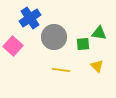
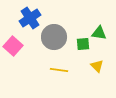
yellow line: moved 2 px left
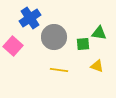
yellow triangle: rotated 24 degrees counterclockwise
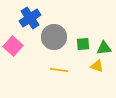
green triangle: moved 5 px right, 15 px down; rotated 14 degrees counterclockwise
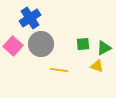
gray circle: moved 13 px left, 7 px down
green triangle: rotated 21 degrees counterclockwise
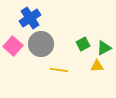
green square: rotated 24 degrees counterclockwise
yellow triangle: rotated 24 degrees counterclockwise
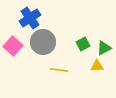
gray circle: moved 2 px right, 2 px up
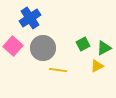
gray circle: moved 6 px down
yellow triangle: rotated 24 degrees counterclockwise
yellow line: moved 1 px left
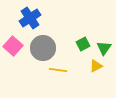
green triangle: rotated 28 degrees counterclockwise
yellow triangle: moved 1 px left
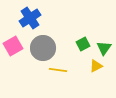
pink square: rotated 18 degrees clockwise
